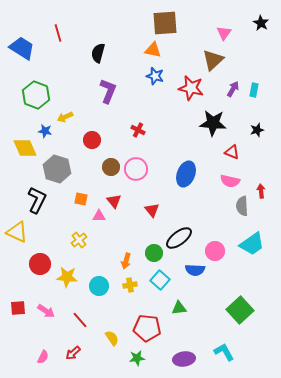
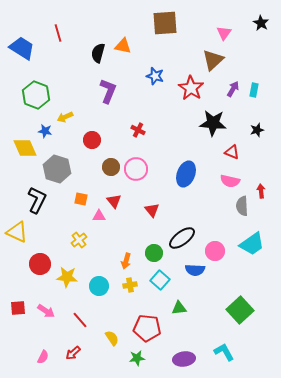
orange triangle at (153, 50): moved 30 px left, 4 px up
red star at (191, 88): rotated 20 degrees clockwise
black ellipse at (179, 238): moved 3 px right
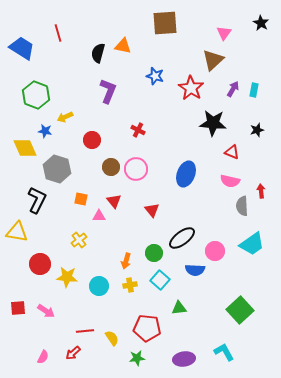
yellow triangle at (17, 232): rotated 15 degrees counterclockwise
red line at (80, 320): moved 5 px right, 11 px down; rotated 54 degrees counterclockwise
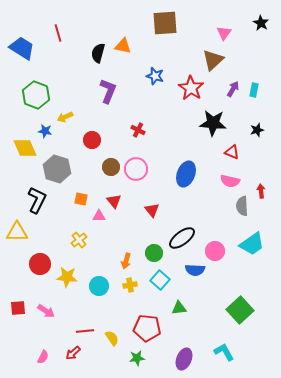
yellow triangle at (17, 232): rotated 10 degrees counterclockwise
purple ellipse at (184, 359): rotated 60 degrees counterclockwise
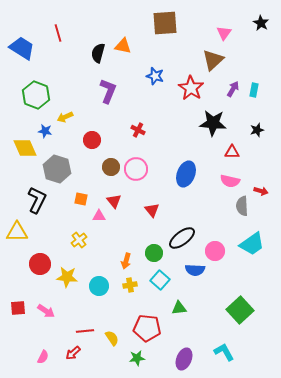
red triangle at (232, 152): rotated 21 degrees counterclockwise
red arrow at (261, 191): rotated 112 degrees clockwise
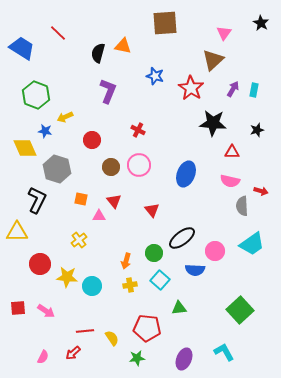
red line at (58, 33): rotated 30 degrees counterclockwise
pink circle at (136, 169): moved 3 px right, 4 px up
cyan circle at (99, 286): moved 7 px left
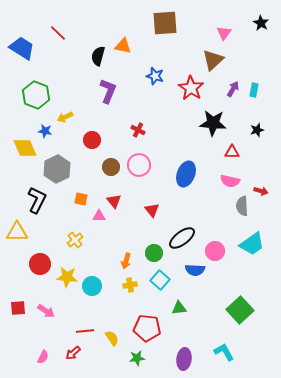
black semicircle at (98, 53): moved 3 px down
gray hexagon at (57, 169): rotated 16 degrees clockwise
yellow cross at (79, 240): moved 4 px left
purple ellipse at (184, 359): rotated 15 degrees counterclockwise
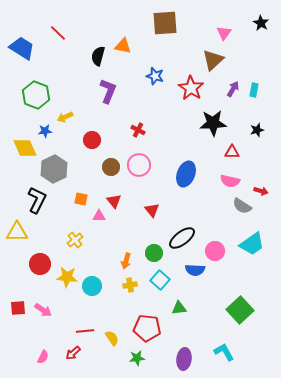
black star at (213, 123): rotated 8 degrees counterclockwise
blue star at (45, 131): rotated 16 degrees counterclockwise
gray hexagon at (57, 169): moved 3 px left
gray semicircle at (242, 206): rotated 54 degrees counterclockwise
pink arrow at (46, 311): moved 3 px left, 1 px up
